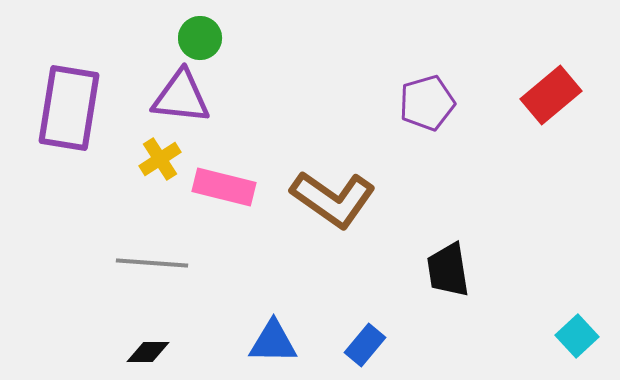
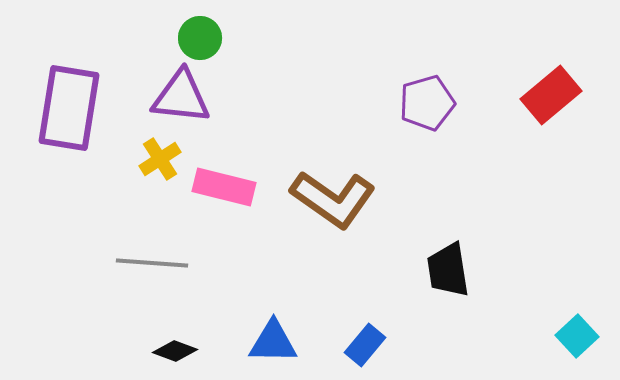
black diamond: moved 27 px right, 1 px up; rotated 21 degrees clockwise
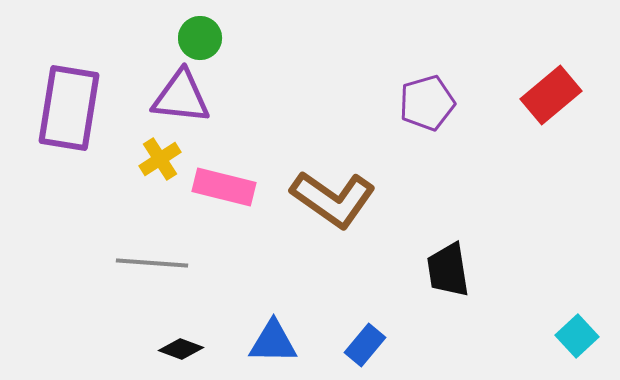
black diamond: moved 6 px right, 2 px up
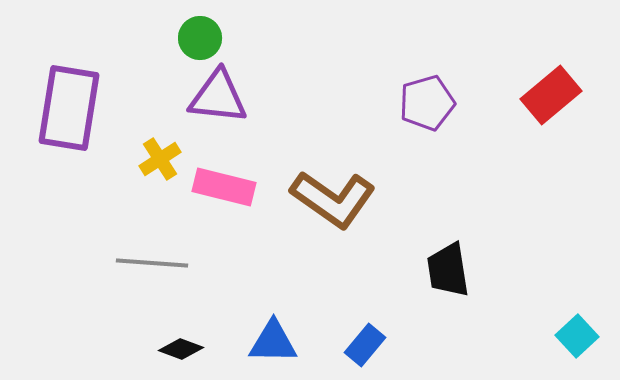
purple triangle: moved 37 px right
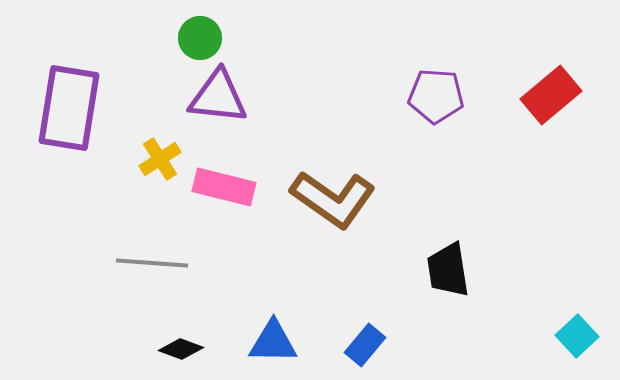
purple pentagon: moved 9 px right, 7 px up; rotated 20 degrees clockwise
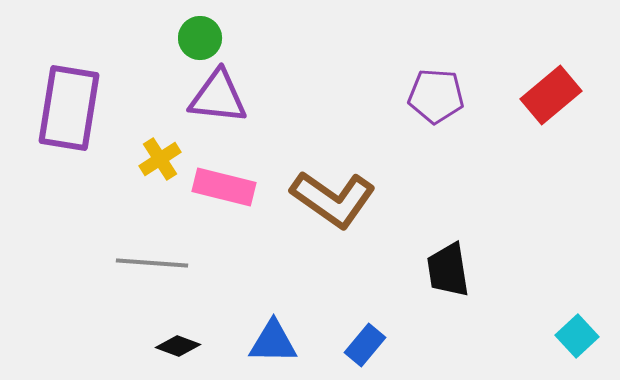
black diamond: moved 3 px left, 3 px up
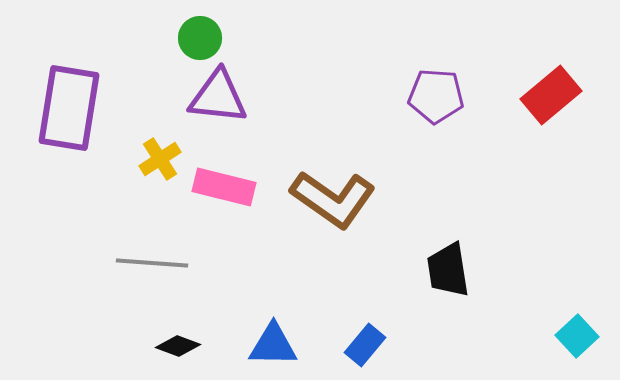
blue triangle: moved 3 px down
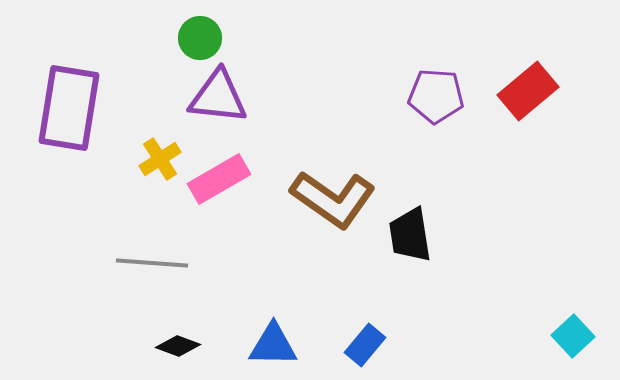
red rectangle: moved 23 px left, 4 px up
pink rectangle: moved 5 px left, 8 px up; rotated 44 degrees counterclockwise
black trapezoid: moved 38 px left, 35 px up
cyan square: moved 4 px left
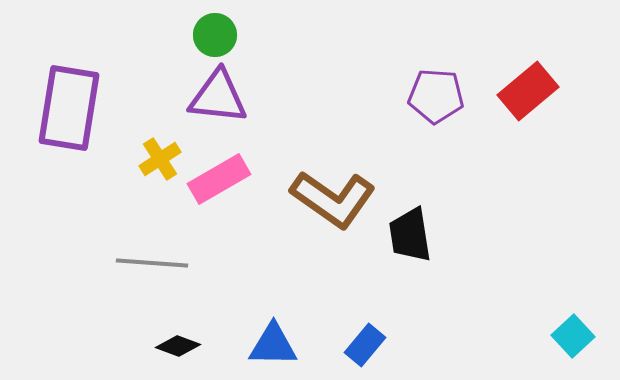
green circle: moved 15 px right, 3 px up
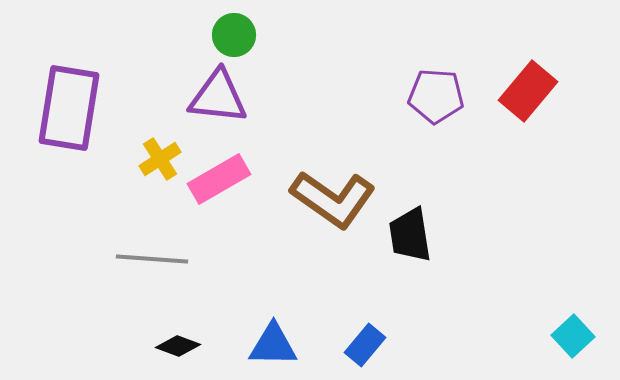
green circle: moved 19 px right
red rectangle: rotated 10 degrees counterclockwise
gray line: moved 4 px up
